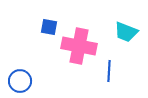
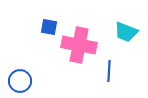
pink cross: moved 1 px up
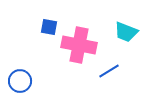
blue line: rotated 55 degrees clockwise
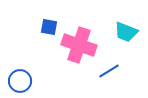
pink cross: rotated 8 degrees clockwise
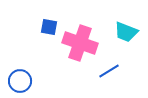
pink cross: moved 1 px right, 2 px up
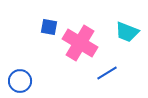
cyan trapezoid: moved 1 px right
pink cross: rotated 12 degrees clockwise
blue line: moved 2 px left, 2 px down
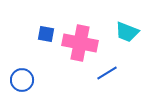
blue square: moved 3 px left, 7 px down
pink cross: rotated 20 degrees counterclockwise
blue circle: moved 2 px right, 1 px up
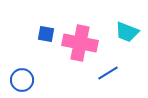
blue line: moved 1 px right
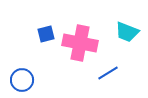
blue square: rotated 24 degrees counterclockwise
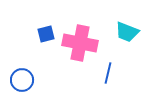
blue line: rotated 45 degrees counterclockwise
